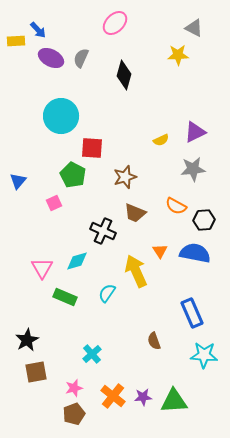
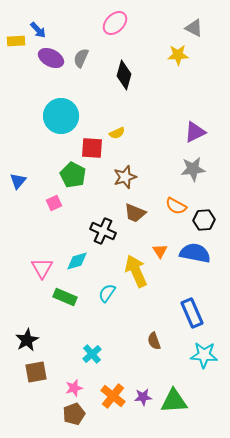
yellow semicircle: moved 44 px left, 7 px up
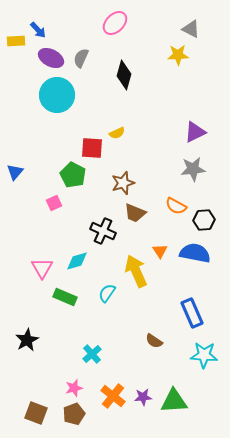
gray triangle: moved 3 px left, 1 px down
cyan circle: moved 4 px left, 21 px up
brown star: moved 2 px left, 6 px down
blue triangle: moved 3 px left, 9 px up
brown semicircle: rotated 36 degrees counterclockwise
brown square: moved 41 px down; rotated 30 degrees clockwise
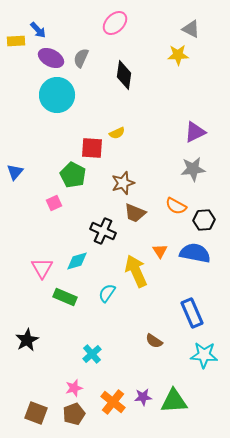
black diamond: rotated 8 degrees counterclockwise
orange cross: moved 6 px down
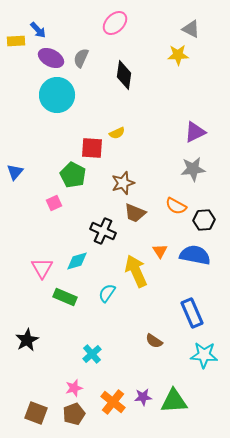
blue semicircle: moved 2 px down
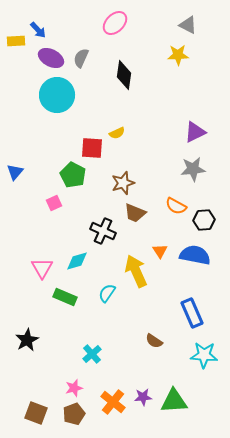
gray triangle: moved 3 px left, 4 px up
